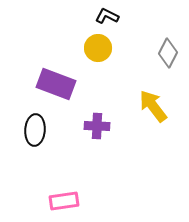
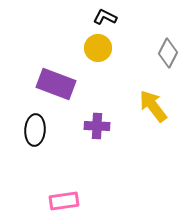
black L-shape: moved 2 px left, 1 px down
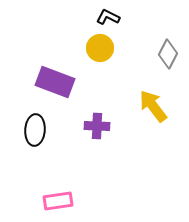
black L-shape: moved 3 px right
yellow circle: moved 2 px right
gray diamond: moved 1 px down
purple rectangle: moved 1 px left, 2 px up
pink rectangle: moved 6 px left
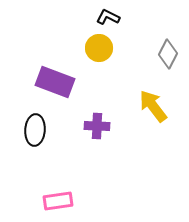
yellow circle: moved 1 px left
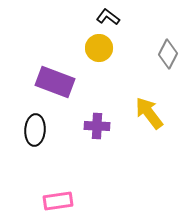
black L-shape: rotated 10 degrees clockwise
yellow arrow: moved 4 px left, 7 px down
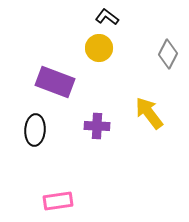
black L-shape: moved 1 px left
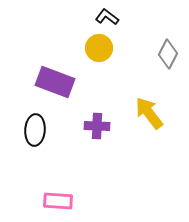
pink rectangle: rotated 12 degrees clockwise
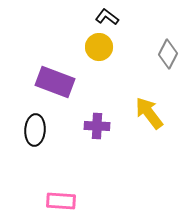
yellow circle: moved 1 px up
pink rectangle: moved 3 px right
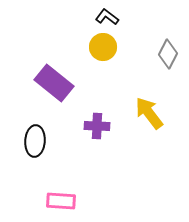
yellow circle: moved 4 px right
purple rectangle: moved 1 px left, 1 px down; rotated 18 degrees clockwise
black ellipse: moved 11 px down
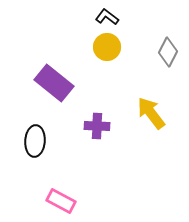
yellow circle: moved 4 px right
gray diamond: moved 2 px up
yellow arrow: moved 2 px right
pink rectangle: rotated 24 degrees clockwise
